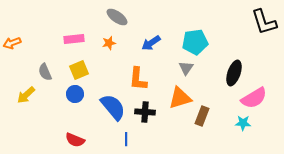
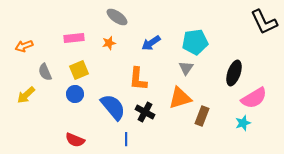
black L-shape: rotated 8 degrees counterclockwise
pink rectangle: moved 1 px up
orange arrow: moved 12 px right, 3 px down
black cross: rotated 24 degrees clockwise
cyan star: rotated 21 degrees counterclockwise
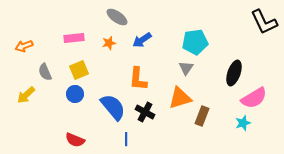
blue arrow: moved 9 px left, 3 px up
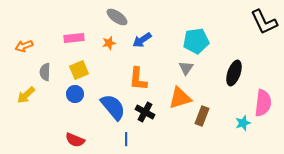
cyan pentagon: moved 1 px right, 1 px up
gray semicircle: rotated 24 degrees clockwise
pink semicircle: moved 9 px right, 5 px down; rotated 52 degrees counterclockwise
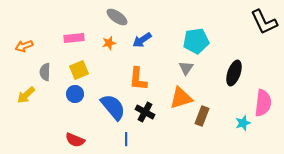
orange triangle: moved 1 px right
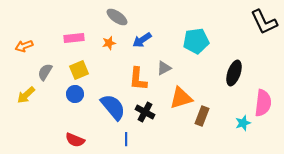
gray triangle: moved 22 px left; rotated 28 degrees clockwise
gray semicircle: rotated 30 degrees clockwise
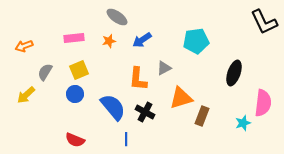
orange star: moved 2 px up
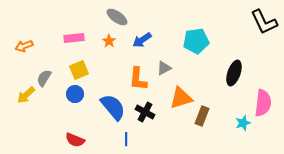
orange star: rotated 24 degrees counterclockwise
gray semicircle: moved 1 px left, 6 px down
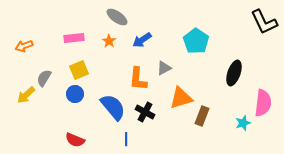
cyan pentagon: rotated 30 degrees counterclockwise
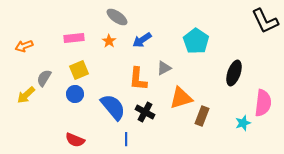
black L-shape: moved 1 px right, 1 px up
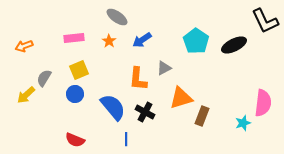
black ellipse: moved 28 px up; rotated 45 degrees clockwise
